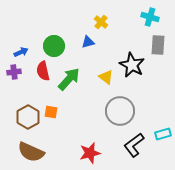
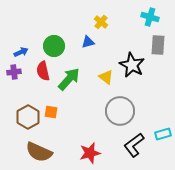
brown semicircle: moved 8 px right
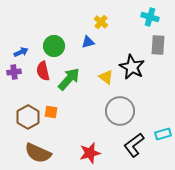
black star: moved 2 px down
brown semicircle: moved 1 px left, 1 px down
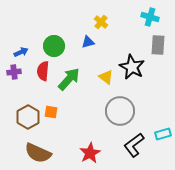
red semicircle: rotated 18 degrees clockwise
red star: rotated 15 degrees counterclockwise
